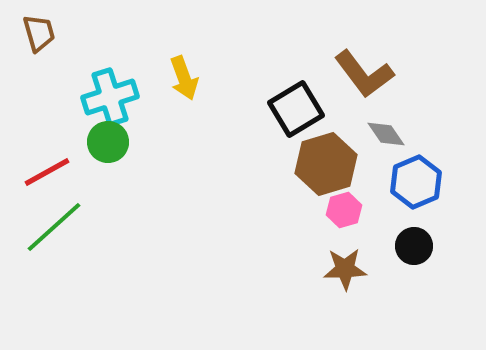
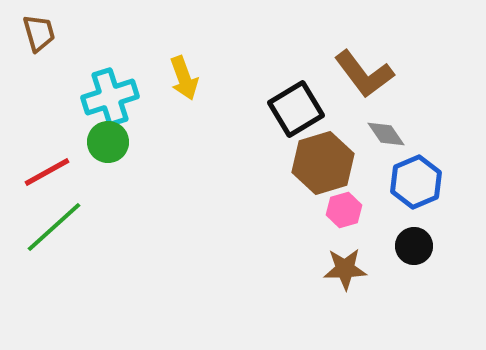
brown hexagon: moved 3 px left, 1 px up
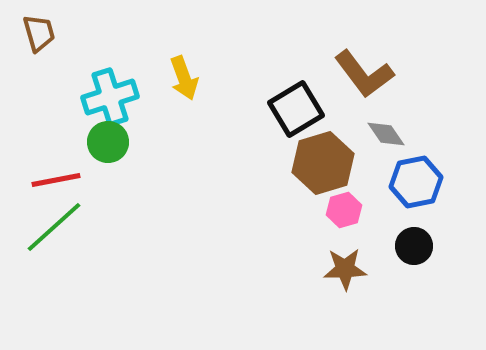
red line: moved 9 px right, 8 px down; rotated 18 degrees clockwise
blue hexagon: rotated 12 degrees clockwise
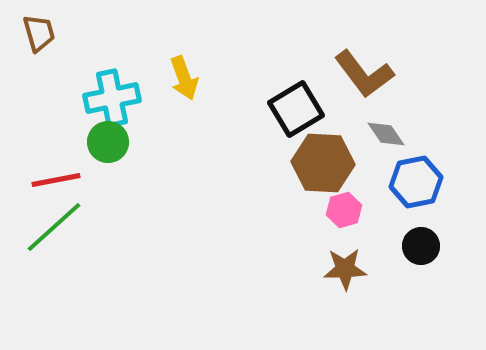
cyan cross: moved 2 px right, 1 px down; rotated 6 degrees clockwise
brown hexagon: rotated 20 degrees clockwise
black circle: moved 7 px right
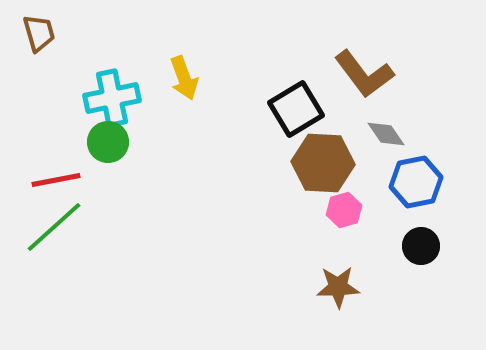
brown star: moved 7 px left, 18 px down
